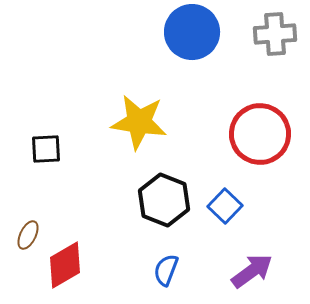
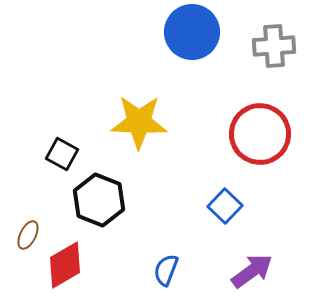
gray cross: moved 1 px left, 12 px down
yellow star: rotated 6 degrees counterclockwise
black square: moved 16 px right, 5 px down; rotated 32 degrees clockwise
black hexagon: moved 65 px left
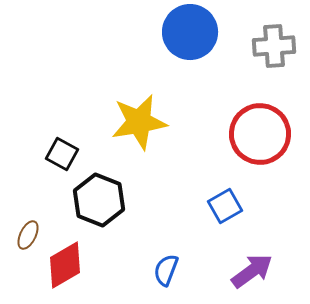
blue circle: moved 2 px left
yellow star: rotated 12 degrees counterclockwise
blue square: rotated 16 degrees clockwise
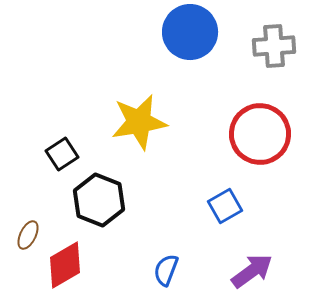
black square: rotated 28 degrees clockwise
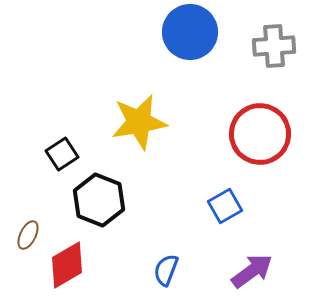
red diamond: moved 2 px right
